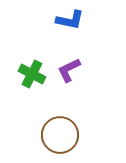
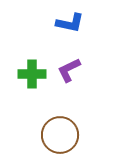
blue L-shape: moved 3 px down
green cross: rotated 28 degrees counterclockwise
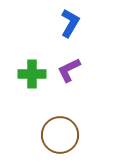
blue L-shape: rotated 72 degrees counterclockwise
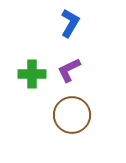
brown circle: moved 12 px right, 20 px up
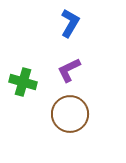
green cross: moved 9 px left, 8 px down; rotated 16 degrees clockwise
brown circle: moved 2 px left, 1 px up
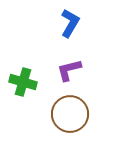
purple L-shape: rotated 12 degrees clockwise
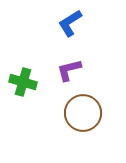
blue L-shape: rotated 152 degrees counterclockwise
brown circle: moved 13 px right, 1 px up
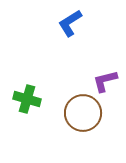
purple L-shape: moved 36 px right, 11 px down
green cross: moved 4 px right, 17 px down
